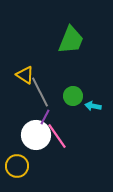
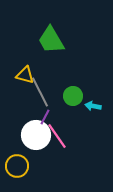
green trapezoid: moved 20 px left; rotated 128 degrees clockwise
yellow triangle: rotated 18 degrees counterclockwise
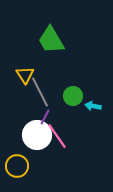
yellow triangle: rotated 42 degrees clockwise
white circle: moved 1 px right
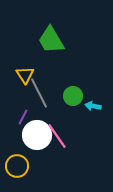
gray line: moved 1 px left, 1 px down
purple line: moved 22 px left
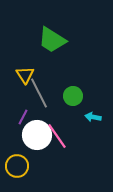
green trapezoid: moved 1 px right; rotated 28 degrees counterclockwise
cyan arrow: moved 11 px down
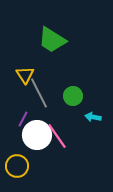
purple line: moved 2 px down
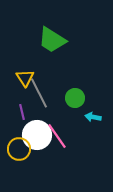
yellow triangle: moved 3 px down
green circle: moved 2 px right, 2 px down
purple line: moved 1 px left, 7 px up; rotated 42 degrees counterclockwise
yellow circle: moved 2 px right, 17 px up
